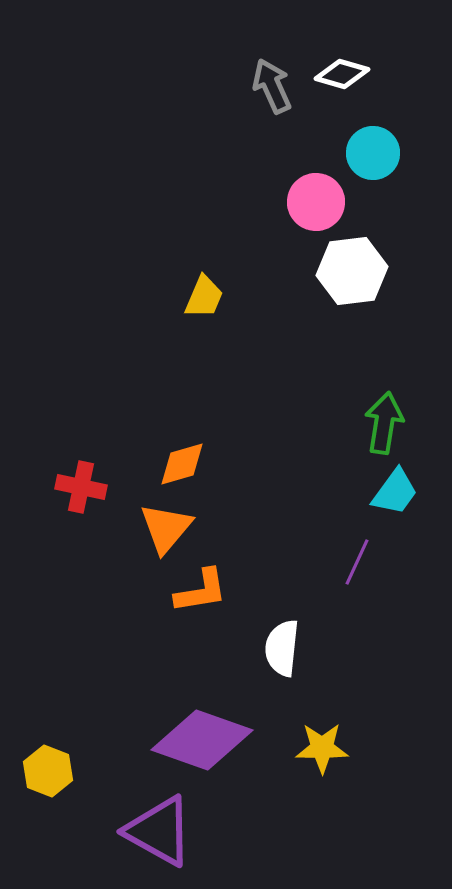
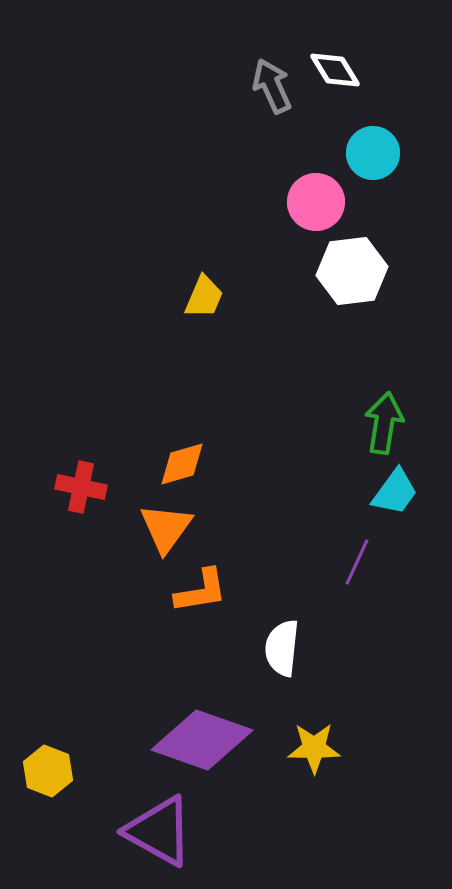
white diamond: moved 7 px left, 4 px up; rotated 42 degrees clockwise
orange triangle: rotated 4 degrees counterclockwise
yellow star: moved 8 px left
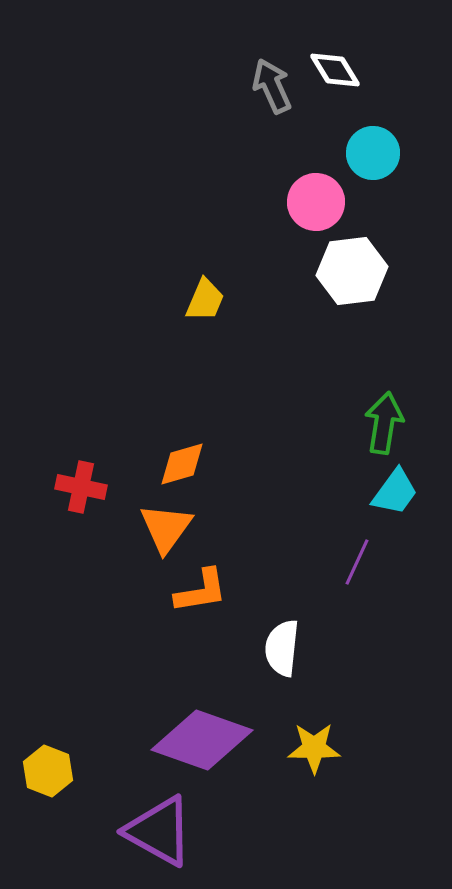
yellow trapezoid: moved 1 px right, 3 px down
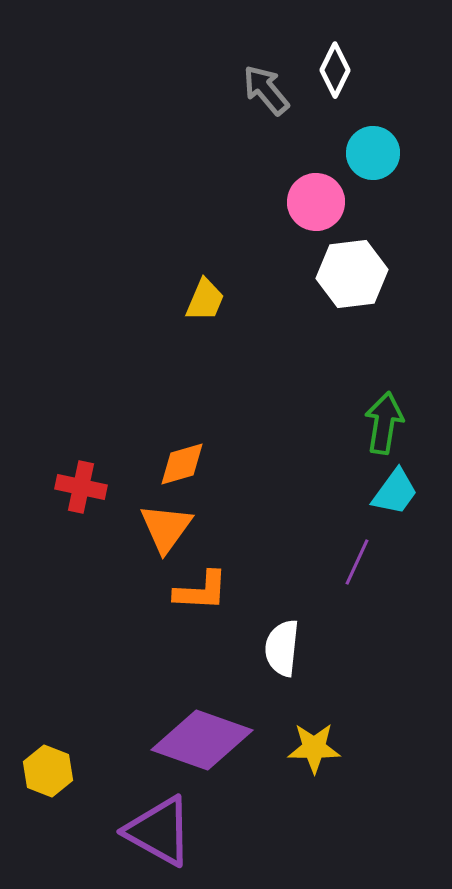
white diamond: rotated 58 degrees clockwise
gray arrow: moved 6 px left, 4 px down; rotated 16 degrees counterclockwise
white hexagon: moved 3 px down
orange L-shape: rotated 12 degrees clockwise
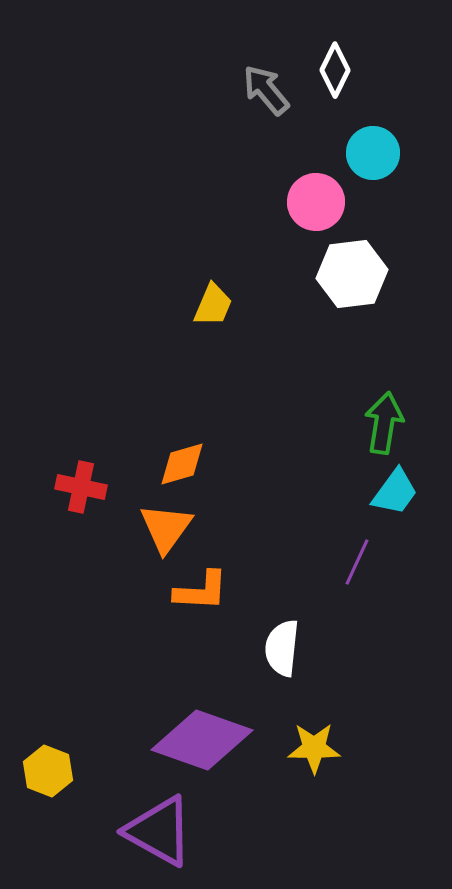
yellow trapezoid: moved 8 px right, 5 px down
